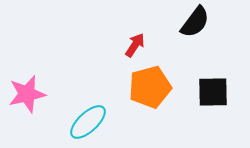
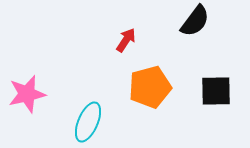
black semicircle: moved 1 px up
red arrow: moved 9 px left, 5 px up
black square: moved 3 px right, 1 px up
cyan ellipse: rotated 24 degrees counterclockwise
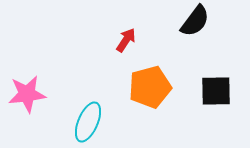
pink star: rotated 6 degrees clockwise
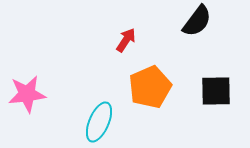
black semicircle: moved 2 px right
orange pentagon: rotated 9 degrees counterclockwise
cyan ellipse: moved 11 px right
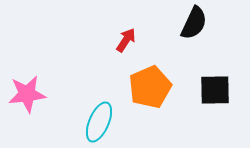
black semicircle: moved 3 px left, 2 px down; rotated 12 degrees counterclockwise
black square: moved 1 px left, 1 px up
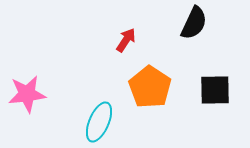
orange pentagon: rotated 15 degrees counterclockwise
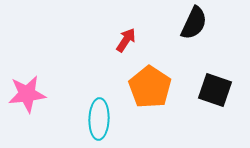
black square: rotated 20 degrees clockwise
cyan ellipse: moved 3 px up; rotated 21 degrees counterclockwise
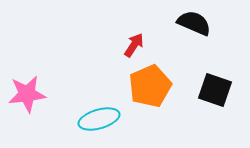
black semicircle: rotated 92 degrees counterclockwise
red arrow: moved 8 px right, 5 px down
orange pentagon: moved 1 px up; rotated 15 degrees clockwise
cyan ellipse: rotated 72 degrees clockwise
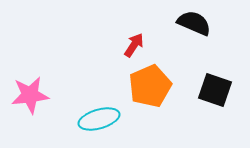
pink star: moved 3 px right, 1 px down
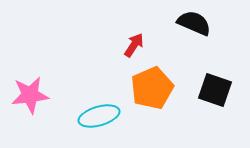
orange pentagon: moved 2 px right, 2 px down
cyan ellipse: moved 3 px up
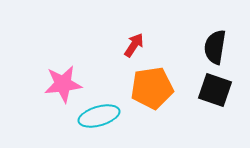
black semicircle: moved 21 px right, 24 px down; rotated 104 degrees counterclockwise
orange pentagon: rotated 15 degrees clockwise
pink star: moved 33 px right, 11 px up
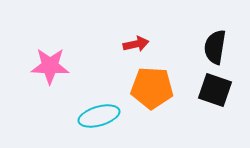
red arrow: moved 2 px right, 1 px up; rotated 45 degrees clockwise
pink star: moved 13 px left, 18 px up; rotated 9 degrees clockwise
orange pentagon: rotated 12 degrees clockwise
